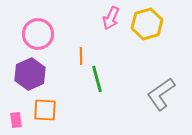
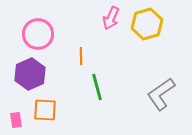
green line: moved 8 px down
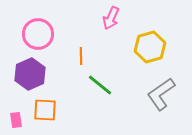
yellow hexagon: moved 3 px right, 23 px down
green line: moved 3 px right, 2 px up; rotated 36 degrees counterclockwise
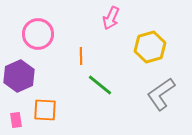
purple hexagon: moved 11 px left, 2 px down
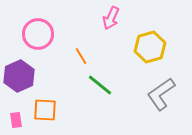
orange line: rotated 30 degrees counterclockwise
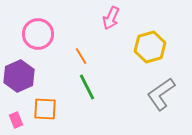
green line: moved 13 px left, 2 px down; rotated 24 degrees clockwise
orange square: moved 1 px up
pink rectangle: rotated 14 degrees counterclockwise
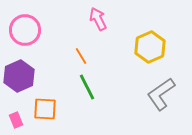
pink arrow: moved 13 px left, 1 px down; rotated 130 degrees clockwise
pink circle: moved 13 px left, 4 px up
yellow hexagon: rotated 8 degrees counterclockwise
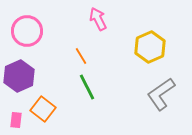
pink circle: moved 2 px right, 1 px down
orange square: moved 2 px left; rotated 35 degrees clockwise
pink rectangle: rotated 28 degrees clockwise
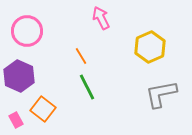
pink arrow: moved 3 px right, 1 px up
purple hexagon: rotated 12 degrees counterclockwise
gray L-shape: rotated 24 degrees clockwise
pink rectangle: rotated 35 degrees counterclockwise
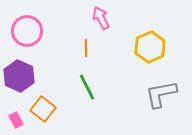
orange line: moved 5 px right, 8 px up; rotated 30 degrees clockwise
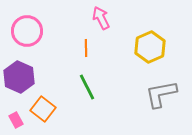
purple hexagon: moved 1 px down
